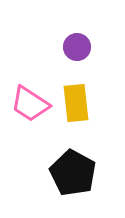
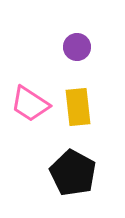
yellow rectangle: moved 2 px right, 4 px down
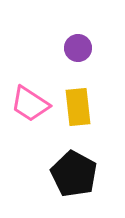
purple circle: moved 1 px right, 1 px down
black pentagon: moved 1 px right, 1 px down
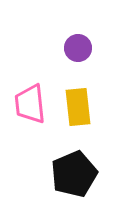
pink trapezoid: rotated 51 degrees clockwise
black pentagon: rotated 21 degrees clockwise
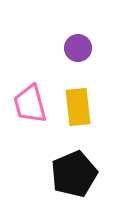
pink trapezoid: rotated 9 degrees counterclockwise
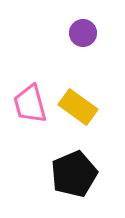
purple circle: moved 5 px right, 15 px up
yellow rectangle: rotated 48 degrees counterclockwise
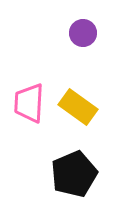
pink trapezoid: moved 1 px left, 1 px up; rotated 18 degrees clockwise
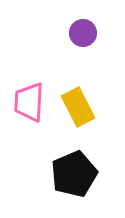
pink trapezoid: moved 1 px up
yellow rectangle: rotated 27 degrees clockwise
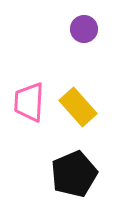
purple circle: moved 1 px right, 4 px up
yellow rectangle: rotated 15 degrees counterclockwise
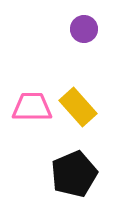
pink trapezoid: moved 3 px right, 5 px down; rotated 87 degrees clockwise
